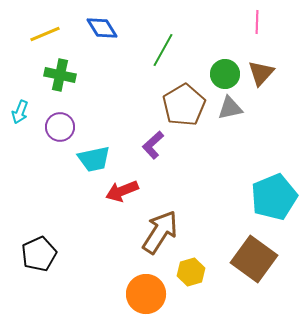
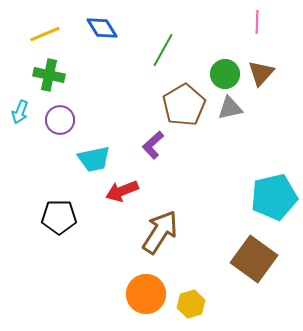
green cross: moved 11 px left
purple circle: moved 7 px up
cyan pentagon: rotated 9 degrees clockwise
black pentagon: moved 20 px right, 37 px up; rotated 24 degrees clockwise
yellow hexagon: moved 32 px down
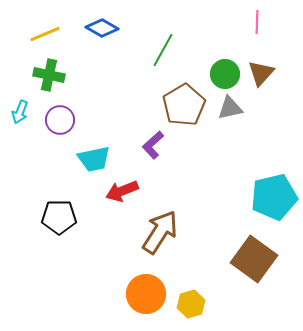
blue diamond: rotated 28 degrees counterclockwise
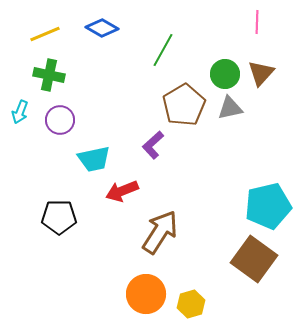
cyan pentagon: moved 6 px left, 9 px down
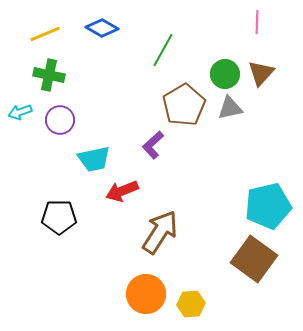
cyan arrow: rotated 50 degrees clockwise
yellow hexagon: rotated 12 degrees clockwise
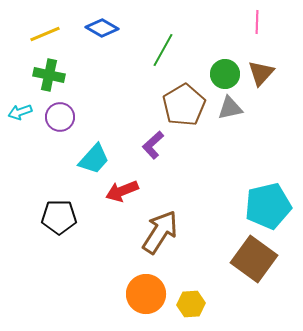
purple circle: moved 3 px up
cyan trapezoid: rotated 36 degrees counterclockwise
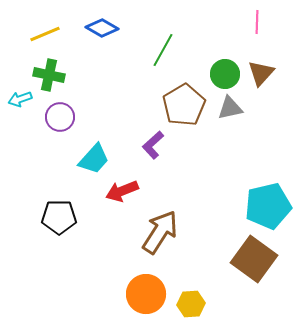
cyan arrow: moved 13 px up
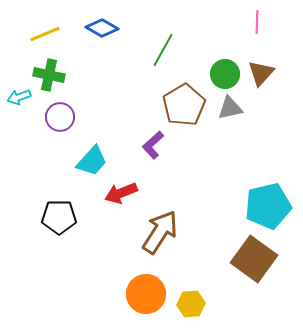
cyan arrow: moved 1 px left, 2 px up
cyan trapezoid: moved 2 px left, 2 px down
red arrow: moved 1 px left, 2 px down
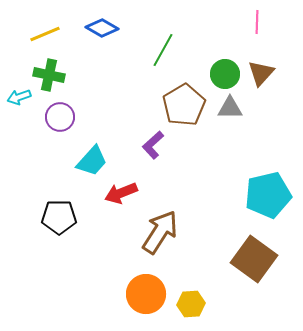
gray triangle: rotated 12 degrees clockwise
cyan pentagon: moved 11 px up
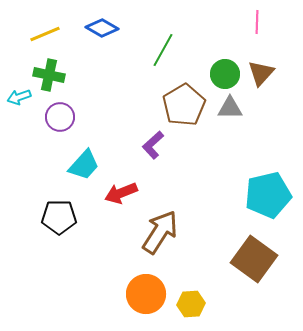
cyan trapezoid: moved 8 px left, 4 px down
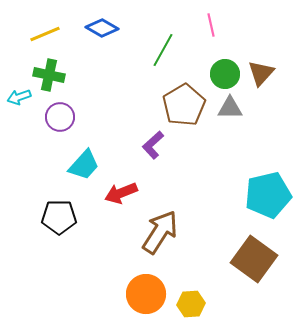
pink line: moved 46 px left, 3 px down; rotated 15 degrees counterclockwise
